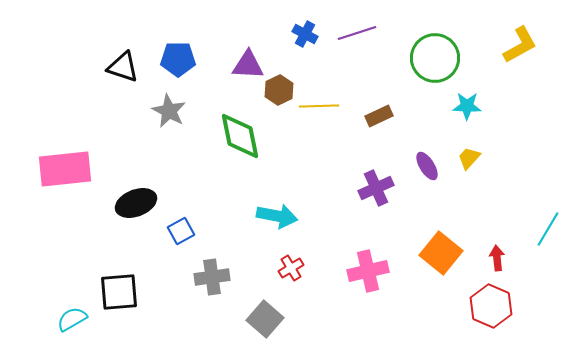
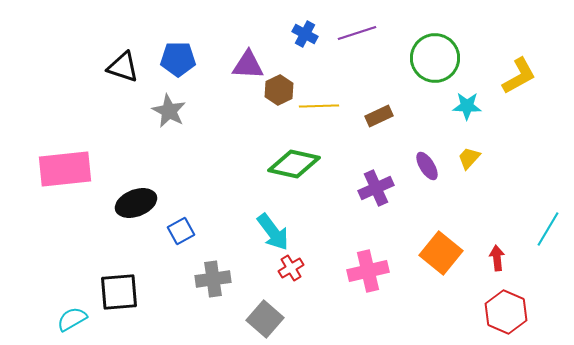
yellow L-shape: moved 1 px left, 31 px down
green diamond: moved 54 px right, 28 px down; rotated 66 degrees counterclockwise
cyan arrow: moved 4 px left, 16 px down; rotated 42 degrees clockwise
gray cross: moved 1 px right, 2 px down
red hexagon: moved 15 px right, 6 px down
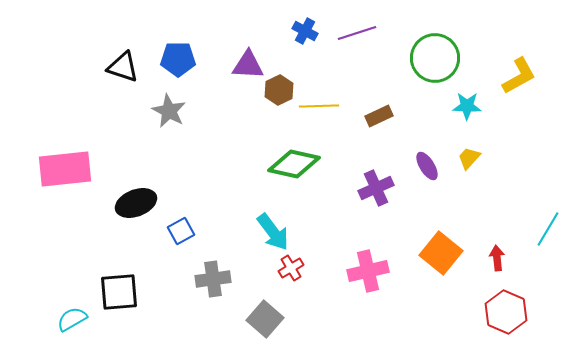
blue cross: moved 3 px up
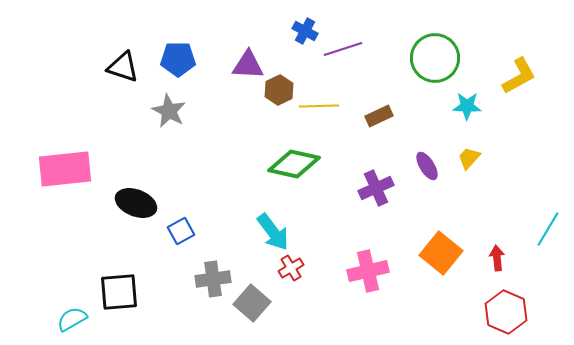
purple line: moved 14 px left, 16 px down
black ellipse: rotated 42 degrees clockwise
gray square: moved 13 px left, 16 px up
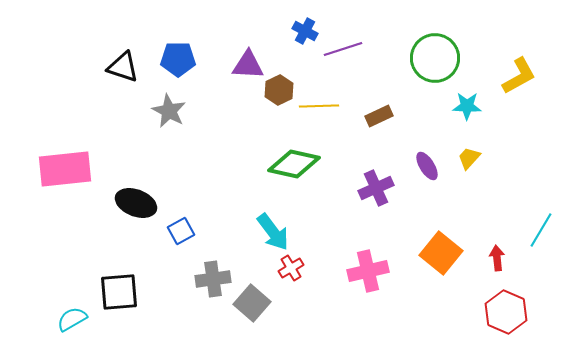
cyan line: moved 7 px left, 1 px down
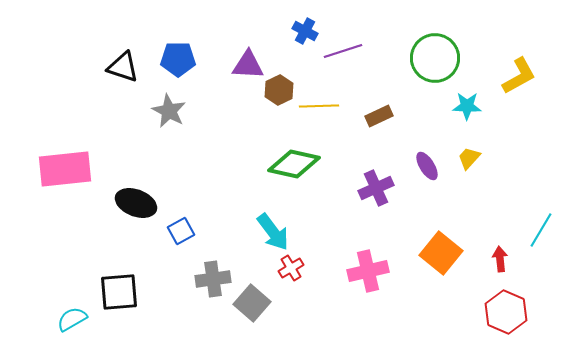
purple line: moved 2 px down
red arrow: moved 3 px right, 1 px down
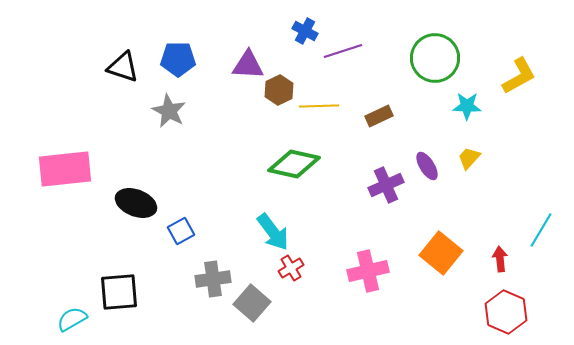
purple cross: moved 10 px right, 3 px up
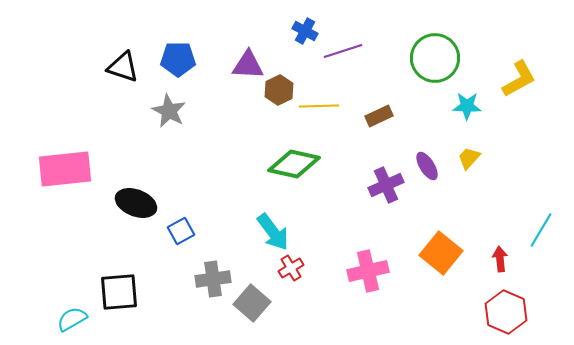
yellow L-shape: moved 3 px down
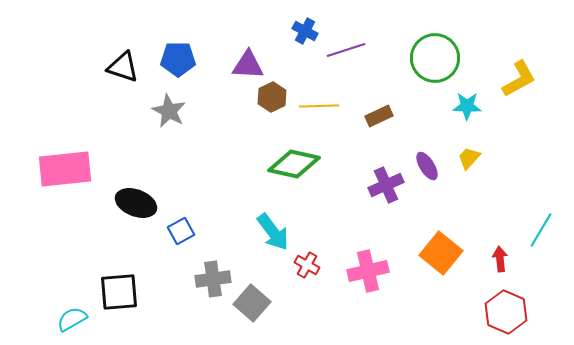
purple line: moved 3 px right, 1 px up
brown hexagon: moved 7 px left, 7 px down
red cross: moved 16 px right, 3 px up; rotated 30 degrees counterclockwise
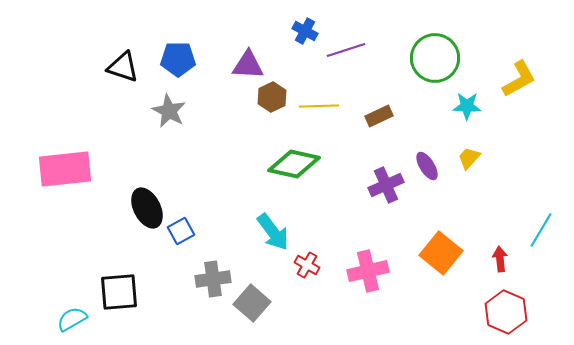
black ellipse: moved 11 px right, 5 px down; rotated 42 degrees clockwise
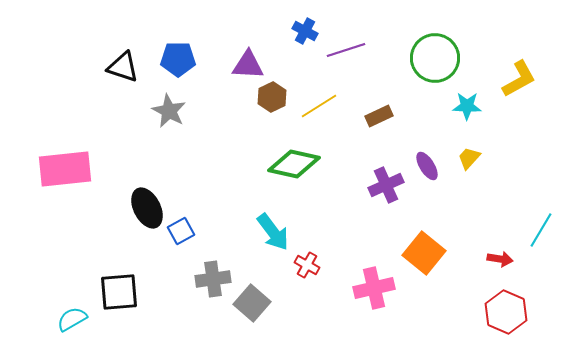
yellow line: rotated 30 degrees counterclockwise
orange square: moved 17 px left
red arrow: rotated 105 degrees clockwise
pink cross: moved 6 px right, 17 px down
